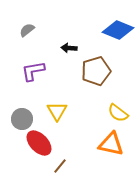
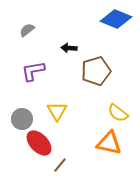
blue diamond: moved 2 px left, 11 px up
orange triangle: moved 2 px left, 1 px up
brown line: moved 1 px up
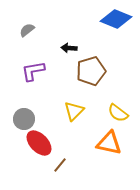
brown pentagon: moved 5 px left
yellow triangle: moved 17 px right; rotated 15 degrees clockwise
gray circle: moved 2 px right
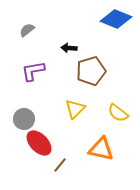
yellow triangle: moved 1 px right, 2 px up
orange triangle: moved 8 px left, 6 px down
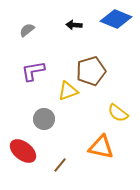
black arrow: moved 5 px right, 23 px up
yellow triangle: moved 7 px left, 18 px up; rotated 25 degrees clockwise
gray circle: moved 20 px right
red ellipse: moved 16 px left, 8 px down; rotated 8 degrees counterclockwise
orange triangle: moved 2 px up
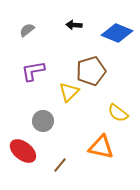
blue diamond: moved 1 px right, 14 px down
yellow triangle: moved 1 px right, 1 px down; rotated 25 degrees counterclockwise
gray circle: moved 1 px left, 2 px down
